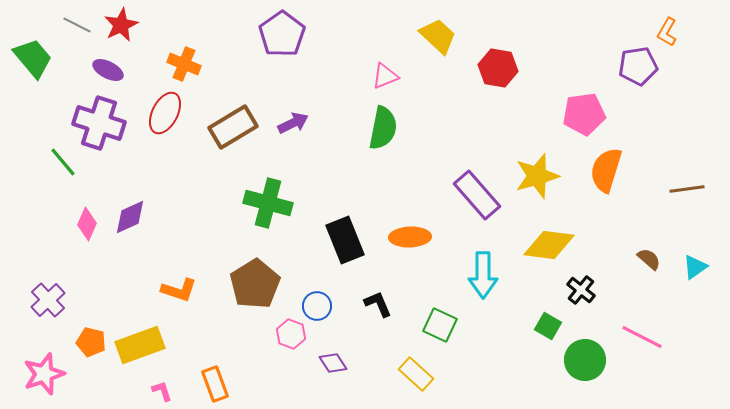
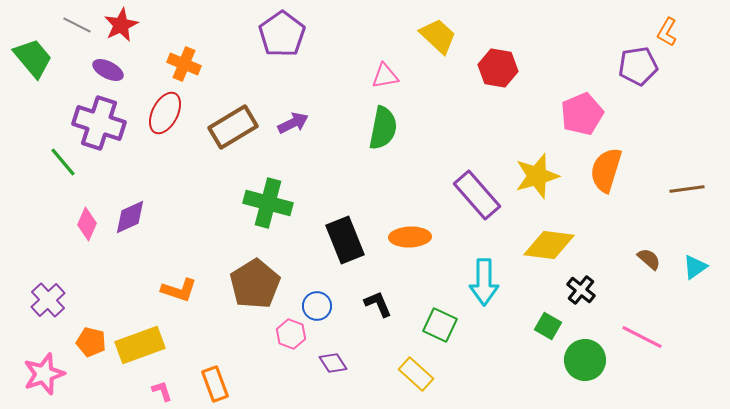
pink triangle at (385, 76): rotated 12 degrees clockwise
pink pentagon at (584, 114): moved 2 px left; rotated 15 degrees counterclockwise
cyan arrow at (483, 275): moved 1 px right, 7 px down
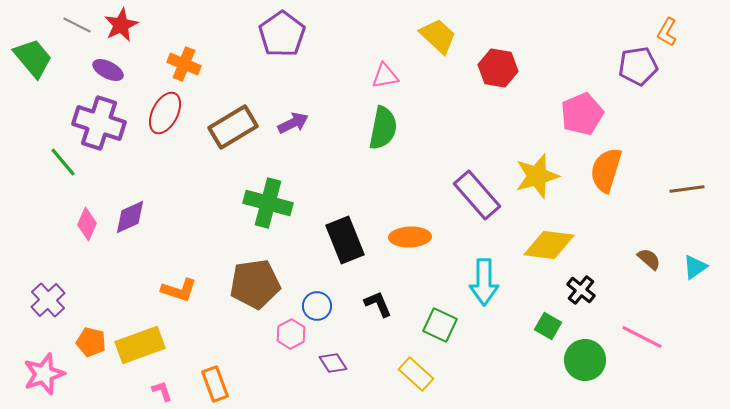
brown pentagon at (255, 284): rotated 24 degrees clockwise
pink hexagon at (291, 334): rotated 12 degrees clockwise
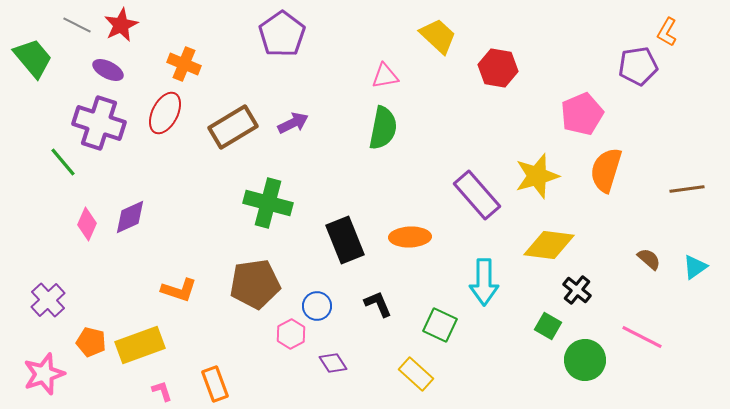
black cross at (581, 290): moved 4 px left
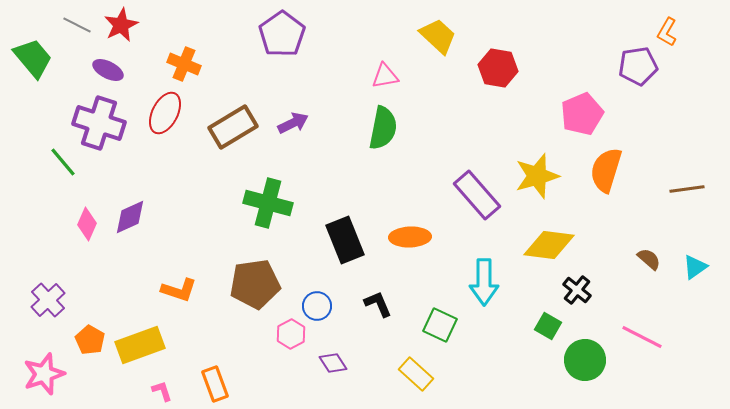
orange pentagon at (91, 342): moved 1 px left, 2 px up; rotated 16 degrees clockwise
